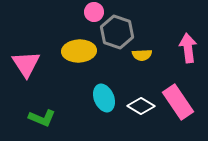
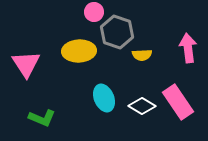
white diamond: moved 1 px right
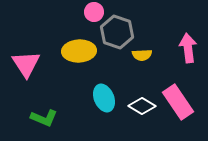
green L-shape: moved 2 px right
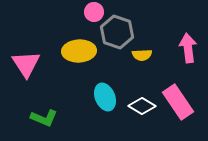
cyan ellipse: moved 1 px right, 1 px up
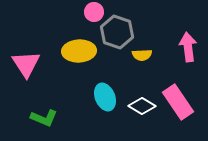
pink arrow: moved 1 px up
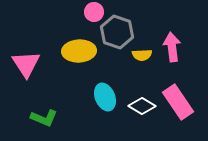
pink arrow: moved 16 px left
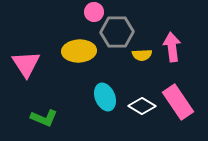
gray hexagon: rotated 20 degrees counterclockwise
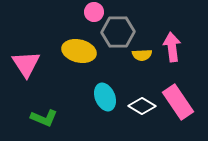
gray hexagon: moved 1 px right
yellow ellipse: rotated 16 degrees clockwise
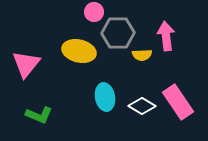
gray hexagon: moved 1 px down
pink arrow: moved 6 px left, 11 px up
pink triangle: rotated 12 degrees clockwise
cyan ellipse: rotated 12 degrees clockwise
green L-shape: moved 5 px left, 3 px up
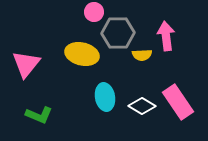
yellow ellipse: moved 3 px right, 3 px down
